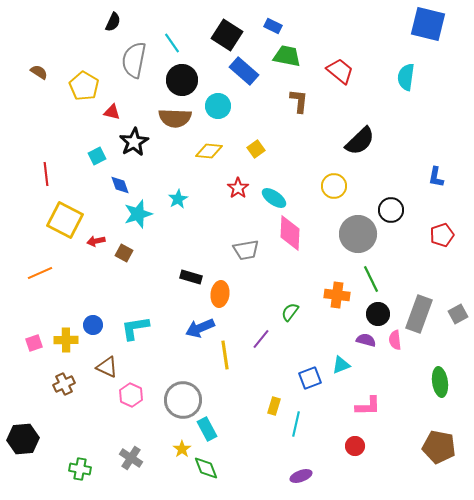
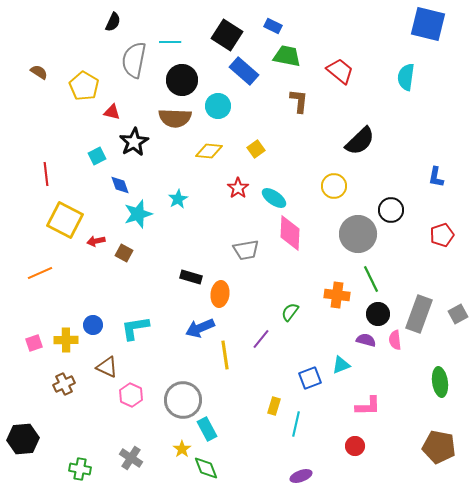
cyan line at (172, 43): moved 2 px left, 1 px up; rotated 55 degrees counterclockwise
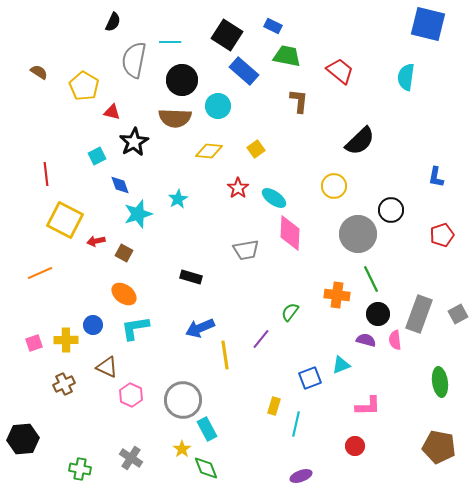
orange ellipse at (220, 294): moved 96 px left; rotated 60 degrees counterclockwise
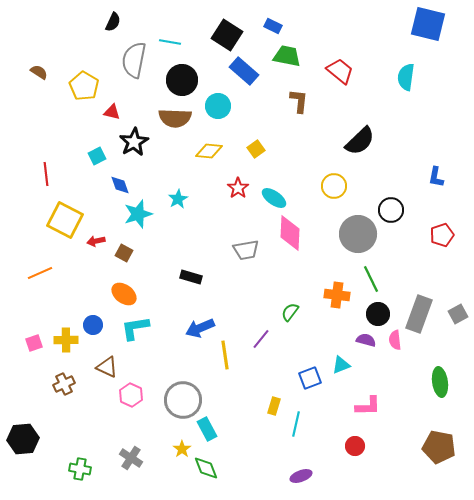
cyan line at (170, 42): rotated 10 degrees clockwise
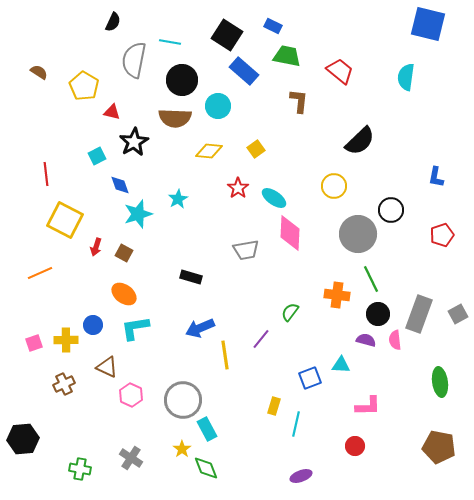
red arrow at (96, 241): moved 6 px down; rotated 60 degrees counterclockwise
cyan triangle at (341, 365): rotated 24 degrees clockwise
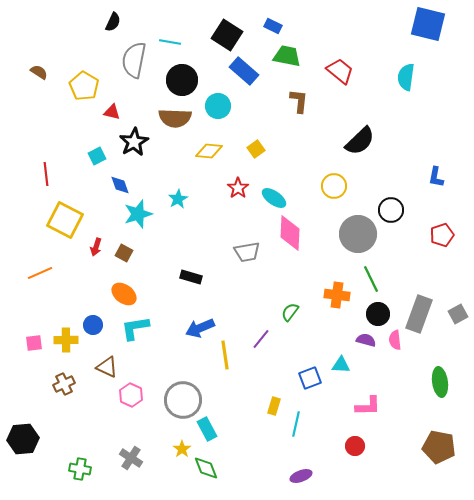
gray trapezoid at (246, 250): moved 1 px right, 2 px down
pink square at (34, 343): rotated 12 degrees clockwise
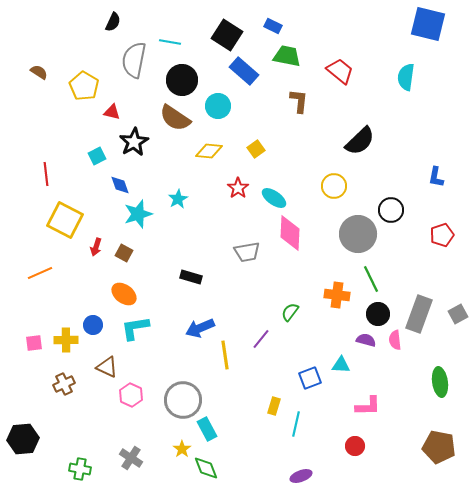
brown semicircle at (175, 118): rotated 32 degrees clockwise
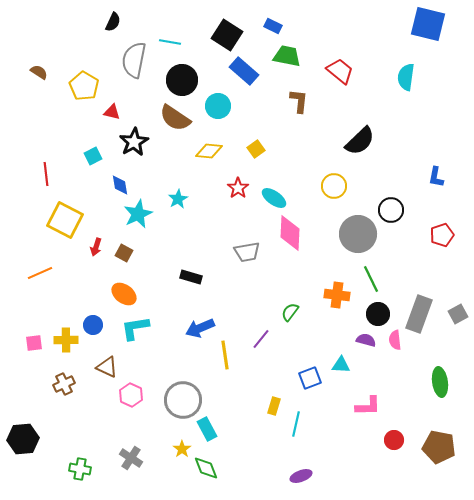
cyan square at (97, 156): moved 4 px left
blue diamond at (120, 185): rotated 10 degrees clockwise
cyan star at (138, 214): rotated 8 degrees counterclockwise
red circle at (355, 446): moved 39 px right, 6 px up
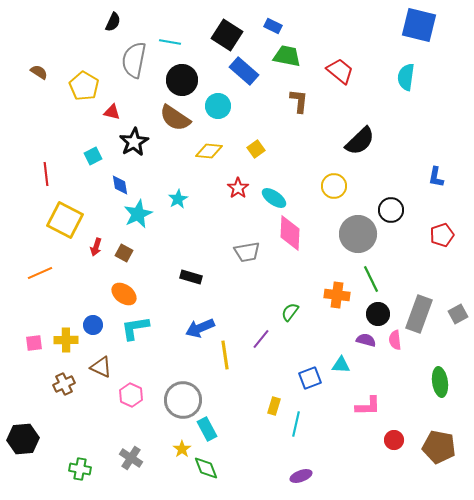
blue square at (428, 24): moved 9 px left, 1 px down
brown triangle at (107, 367): moved 6 px left
